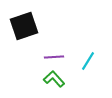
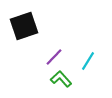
purple line: rotated 42 degrees counterclockwise
green L-shape: moved 7 px right
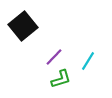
black square: moved 1 px left; rotated 20 degrees counterclockwise
green L-shape: rotated 115 degrees clockwise
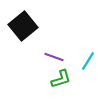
purple line: rotated 66 degrees clockwise
